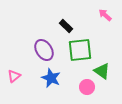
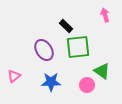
pink arrow: rotated 32 degrees clockwise
green square: moved 2 px left, 3 px up
blue star: moved 4 px down; rotated 24 degrees counterclockwise
pink circle: moved 2 px up
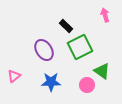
green square: moved 2 px right; rotated 20 degrees counterclockwise
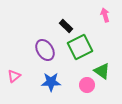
purple ellipse: moved 1 px right
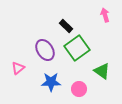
green square: moved 3 px left, 1 px down; rotated 10 degrees counterclockwise
pink triangle: moved 4 px right, 8 px up
pink circle: moved 8 px left, 4 px down
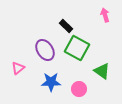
green square: rotated 25 degrees counterclockwise
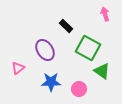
pink arrow: moved 1 px up
green square: moved 11 px right
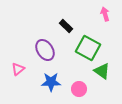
pink triangle: moved 1 px down
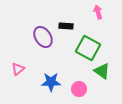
pink arrow: moved 7 px left, 2 px up
black rectangle: rotated 40 degrees counterclockwise
purple ellipse: moved 2 px left, 13 px up
